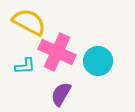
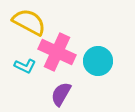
cyan L-shape: rotated 30 degrees clockwise
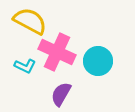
yellow semicircle: moved 1 px right, 1 px up
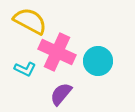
cyan L-shape: moved 3 px down
purple semicircle: rotated 10 degrees clockwise
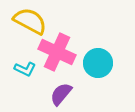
cyan circle: moved 2 px down
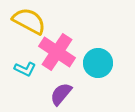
yellow semicircle: moved 1 px left
pink cross: rotated 9 degrees clockwise
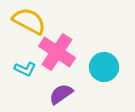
cyan circle: moved 6 px right, 4 px down
purple semicircle: rotated 15 degrees clockwise
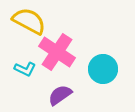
cyan circle: moved 1 px left, 2 px down
purple semicircle: moved 1 px left, 1 px down
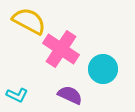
pink cross: moved 4 px right, 3 px up
cyan L-shape: moved 8 px left, 26 px down
purple semicircle: moved 10 px right; rotated 60 degrees clockwise
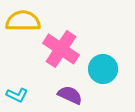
yellow semicircle: moved 6 px left; rotated 28 degrees counterclockwise
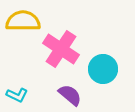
purple semicircle: rotated 15 degrees clockwise
